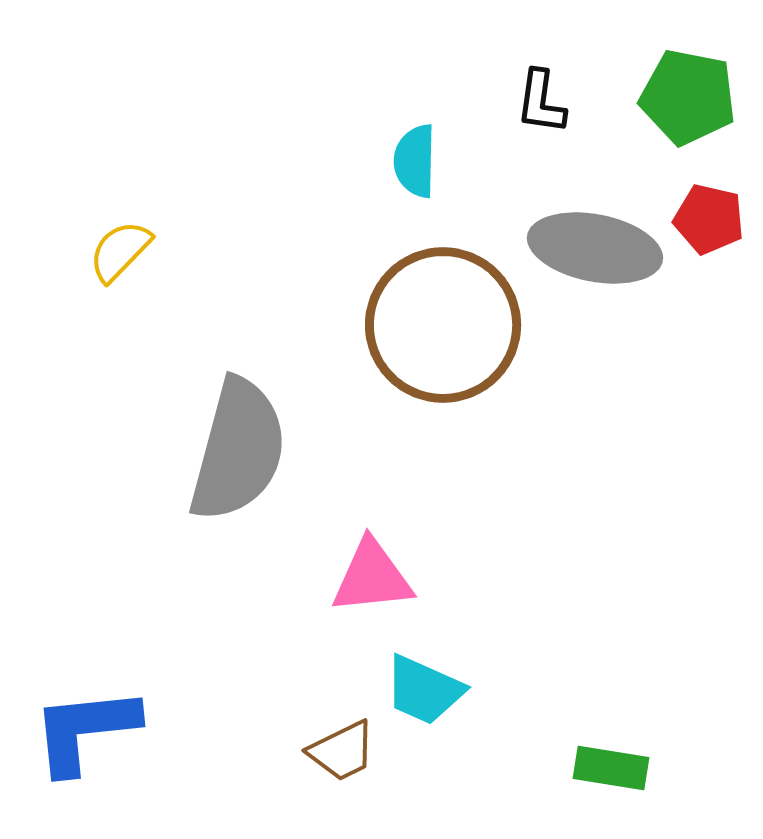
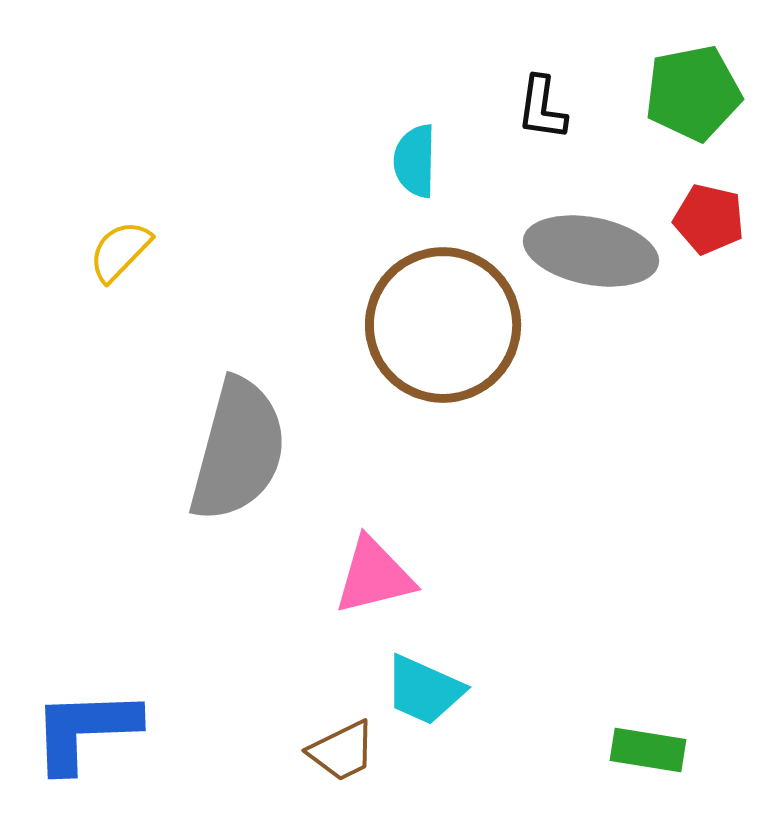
green pentagon: moved 5 px right, 4 px up; rotated 22 degrees counterclockwise
black L-shape: moved 1 px right, 6 px down
gray ellipse: moved 4 px left, 3 px down
pink triangle: moved 2 px right, 1 px up; rotated 8 degrees counterclockwise
blue L-shape: rotated 4 degrees clockwise
green rectangle: moved 37 px right, 18 px up
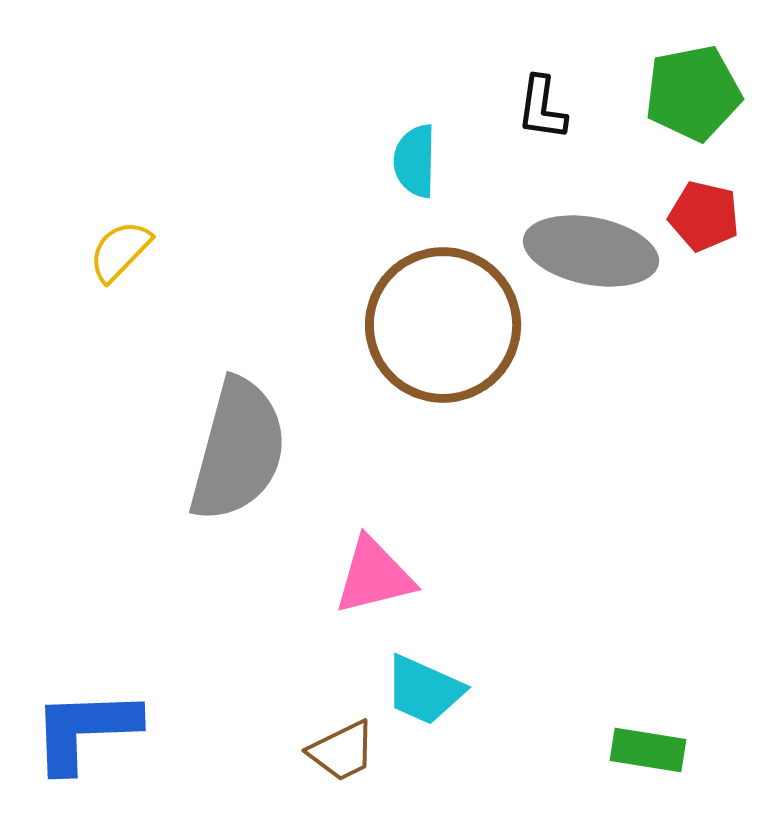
red pentagon: moved 5 px left, 3 px up
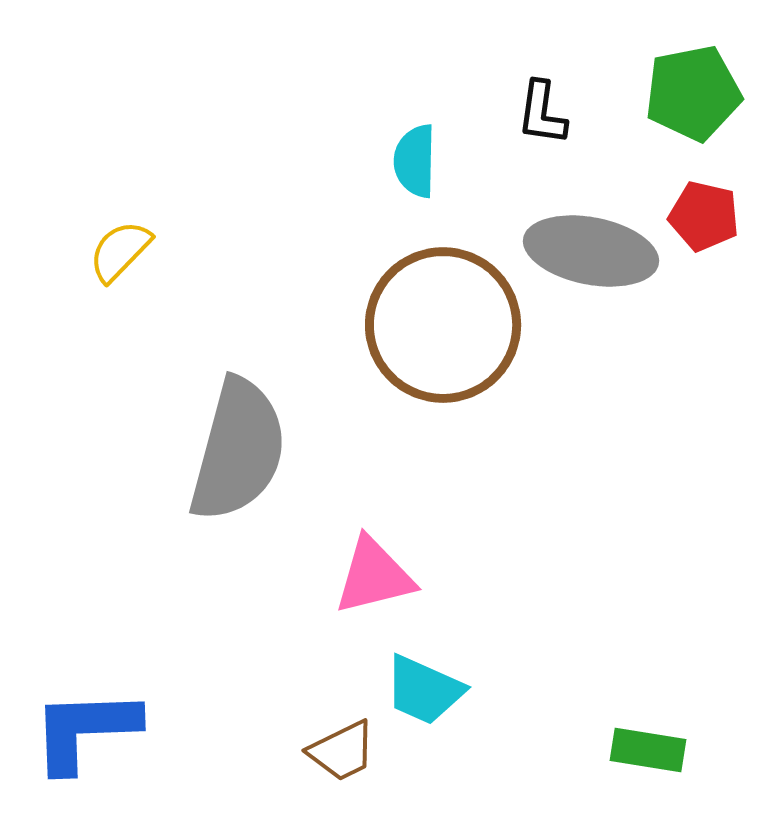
black L-shape: moved 5 px down
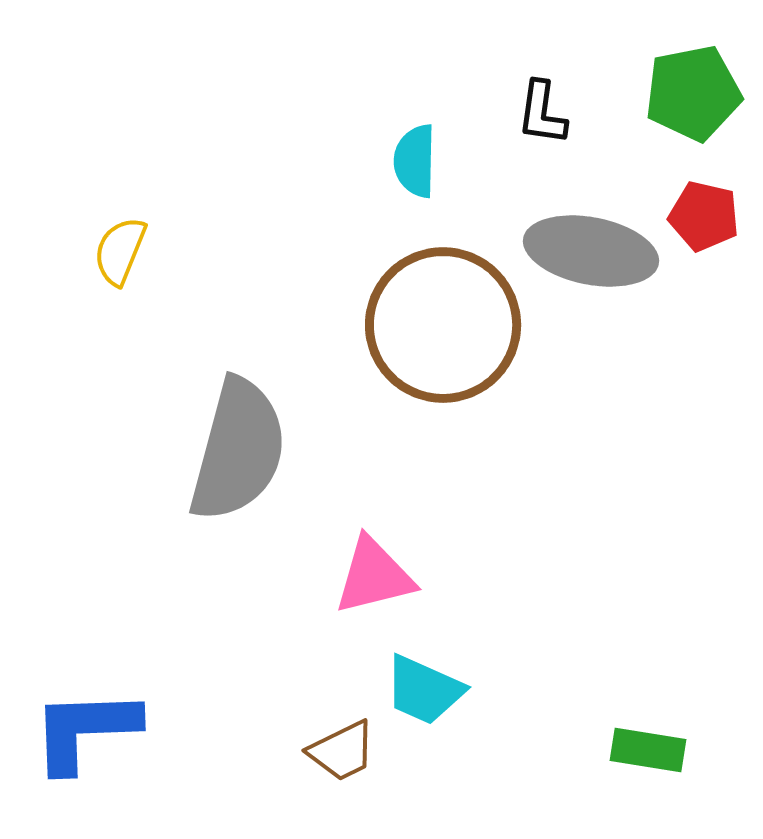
yellow semicircle: rotated 22 degrees counterclockwise
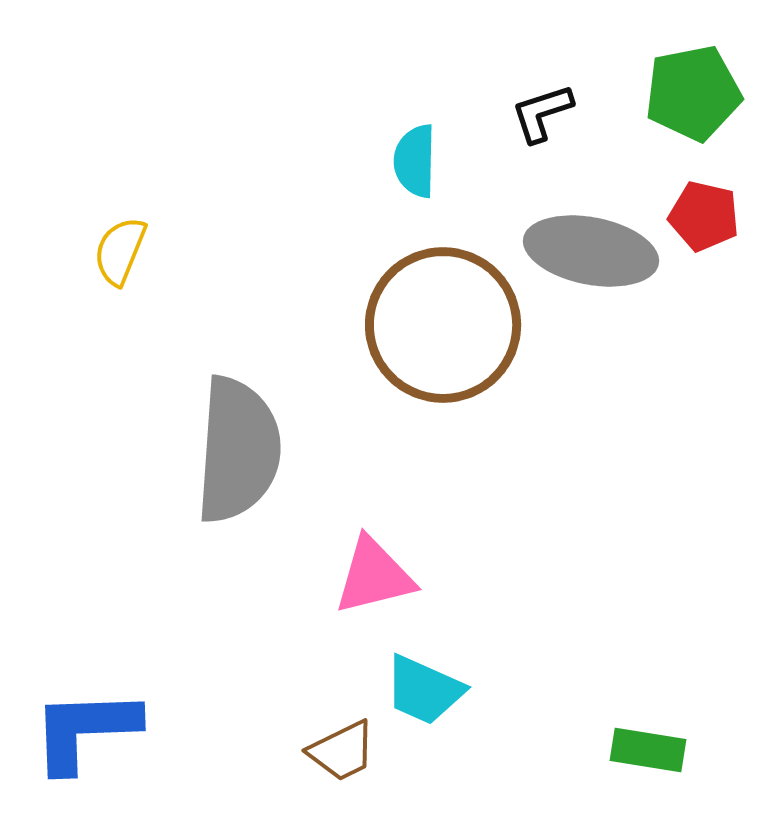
black L-shape: rotated 64 degrees clockwise
gray semicircle: rotated 11 degrees counterclockwise
